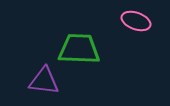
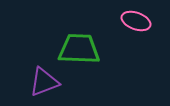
purple triangle: moved 1 px down; rotated 28 degrees counterclockwise
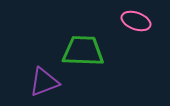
green trapezoid: moved 4 px right, 2 px down
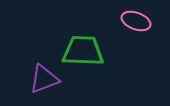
purple triangle: moved 3 px up
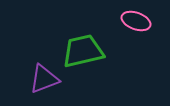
green trapezoid: rotated 15 degrees counterclockwise
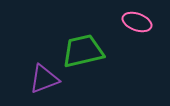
pink ellipse: moved 1 px right, 1 px down
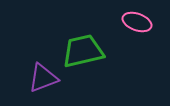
purple triangle: moved 1 px left, 1 px up
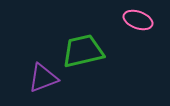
pink ellipse: moved 1 px right, 2 px up
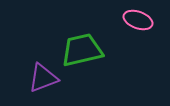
green trapezoid: moved 1 px left, 1 px up
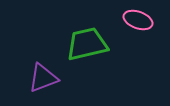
green trapezoid: moved 5 px right, 6 px up
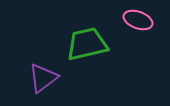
purple triangle: rotated 16 degrees counterclockwise
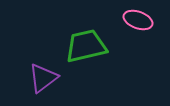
green trapezoid: moved 1 px left, 2 px down
